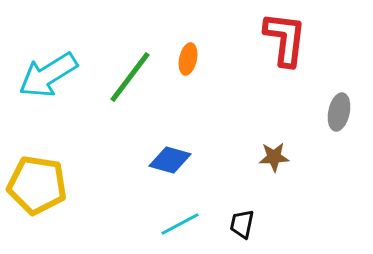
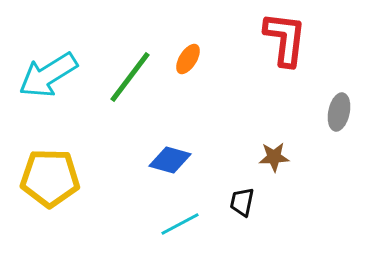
orange ellipse: rotated 20 degrees clockwise
yellow pentagon: moved 13 px right, 7 px up; rotated 8 degrees counterclockwise
black trapezoid: moved 22 px up
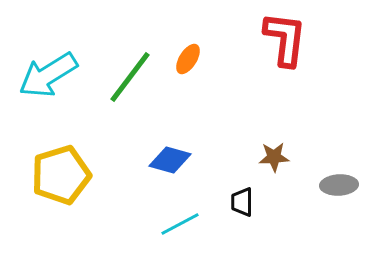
gray ellipse: moved 73 px down; rotated 75 degrees clockwise
yellow pentagon: moved 11 px right, 3 px up; rotated 18 degrees counterclockwise
black trapezoid: rotated 12 degrees counterclockwise
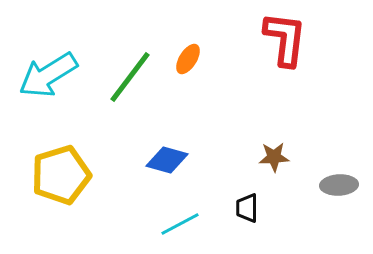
blue diamond: moved 3 px left
black trapezoid: moved 5 px right, 6 px down
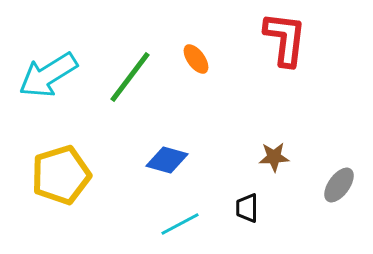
orange ellipse: moved 8 px right; rotated 68 degrees counterclockwise
gray ellipse: rotated 51 degrees counterclockwise
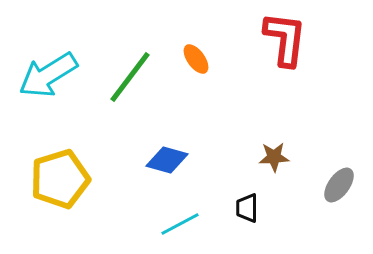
yellow pentagon: moved 1 px left, 4 px down
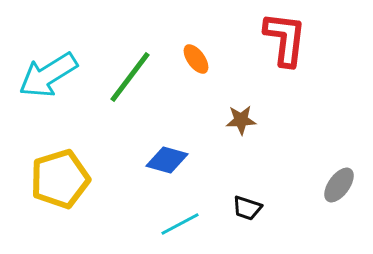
brown star: moved 33 px left, 37 px up
black trapezoid: rotated 72 degrees counterclockwise
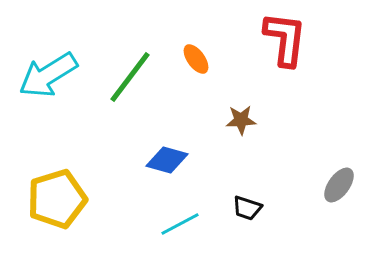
yellow pentagon: moved 3 px left, 20 px down
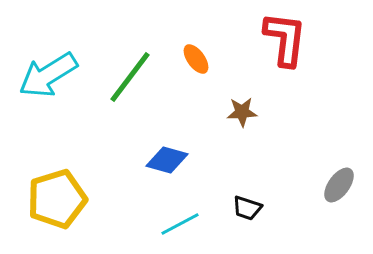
brown star: moved 1 px right, 8 px up
